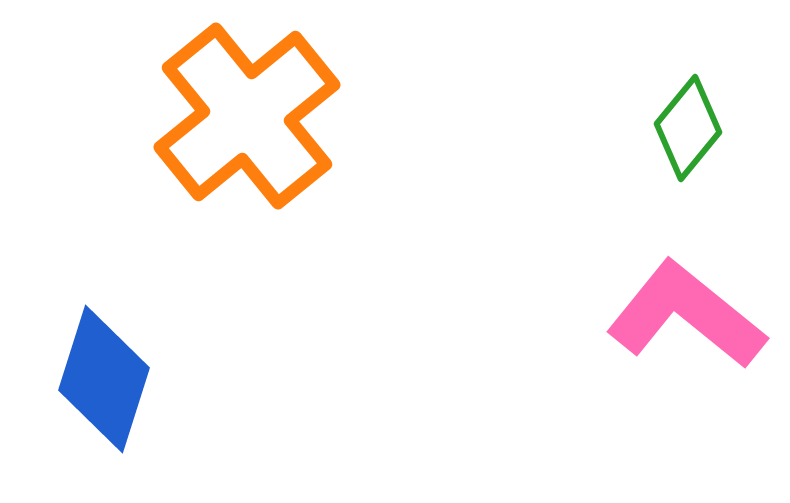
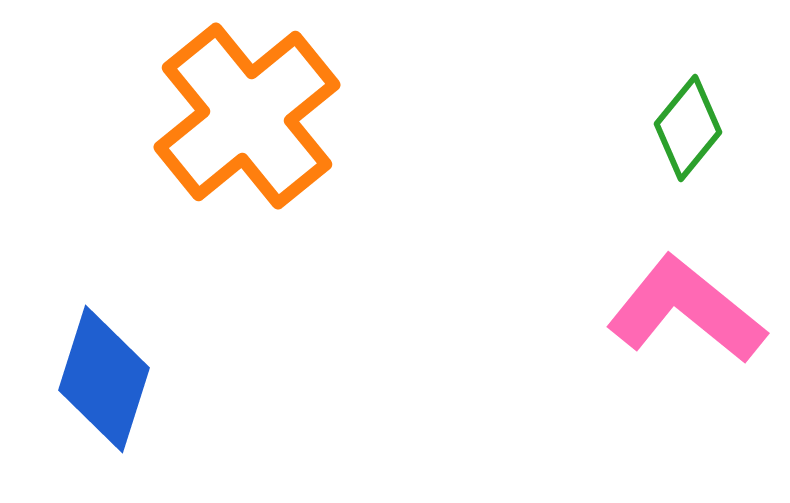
pink L-shape: moved 5 px up
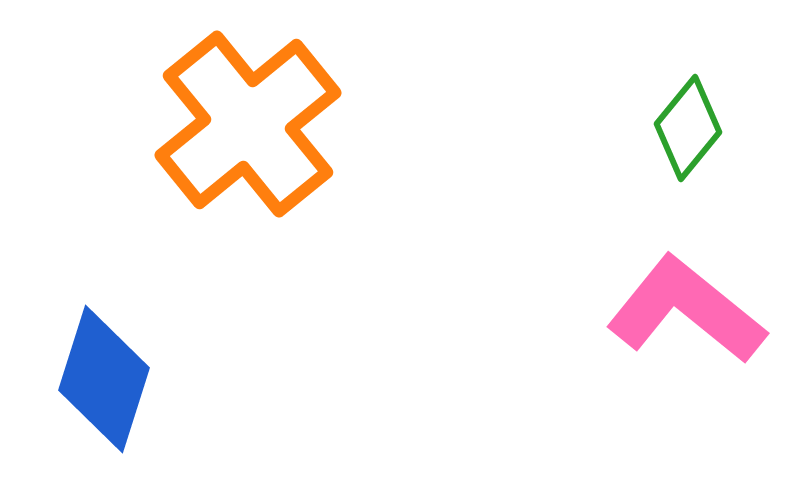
orange cross: moved 1 px right, 8 px down
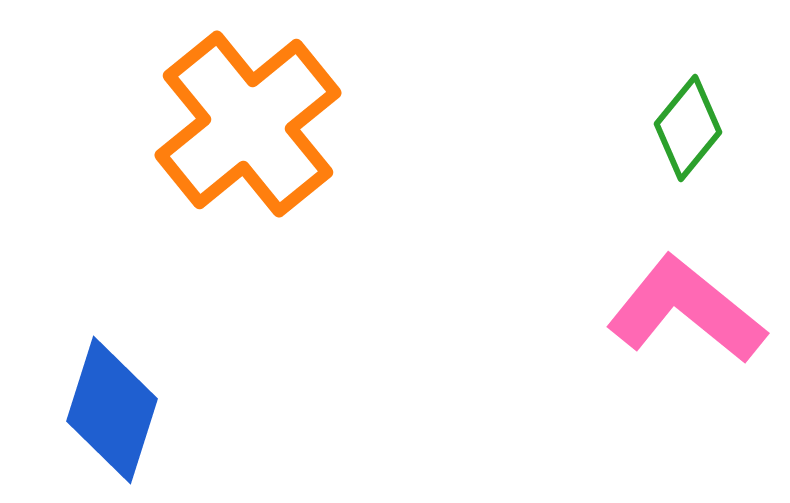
blue diamond: moved 8 px right, 31 px down
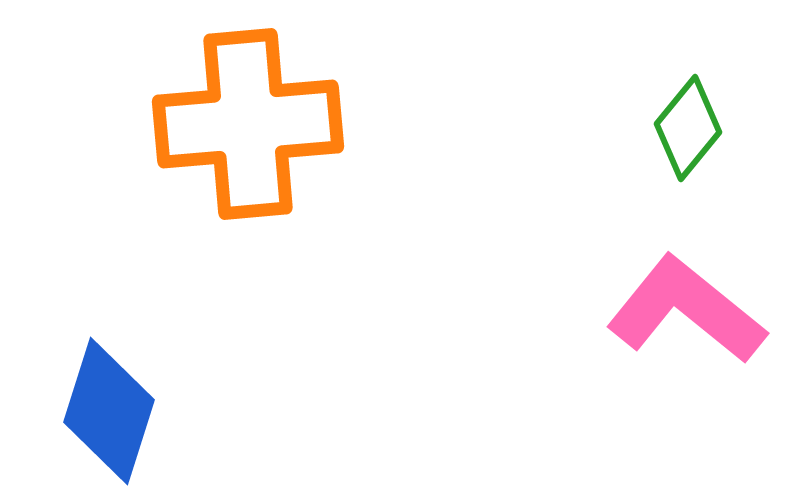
orange cross: rotated 34 degrees clockwise
blue diamond: moved 3 px left, 1 px down
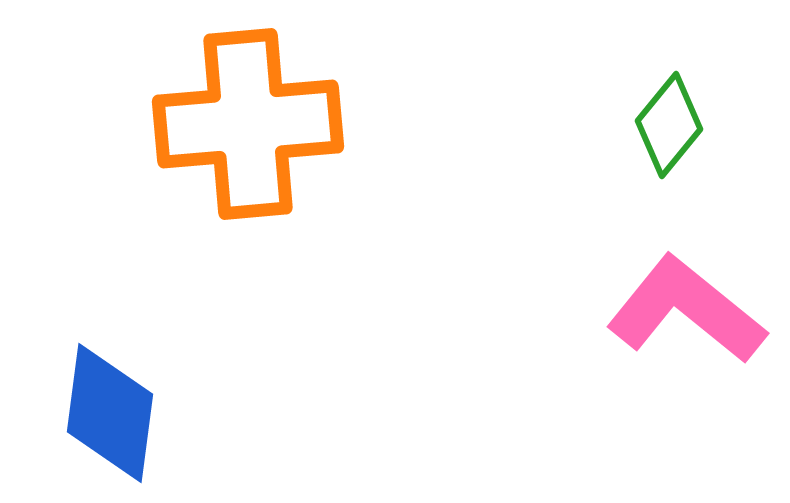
green diamond: moved 19 px left, 3 px up
blue diamond: moved 1 px right, 2 px down; rotated 10 degrees counterclockwise
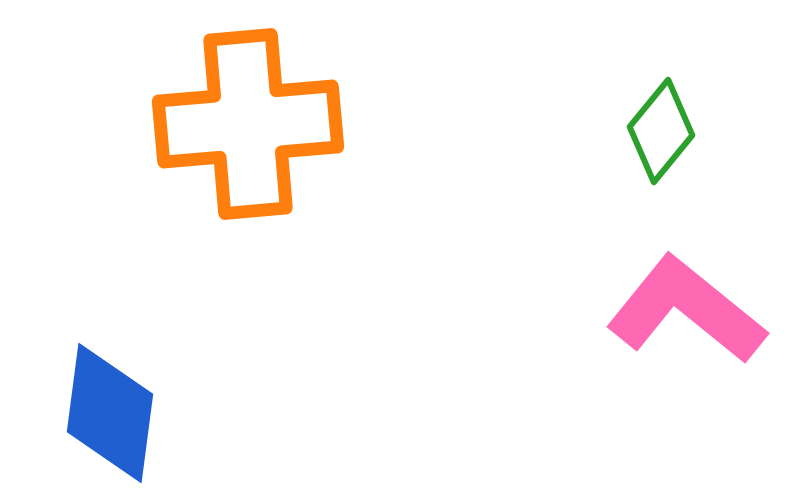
green diamond: moved 8 px left, 6 px down
